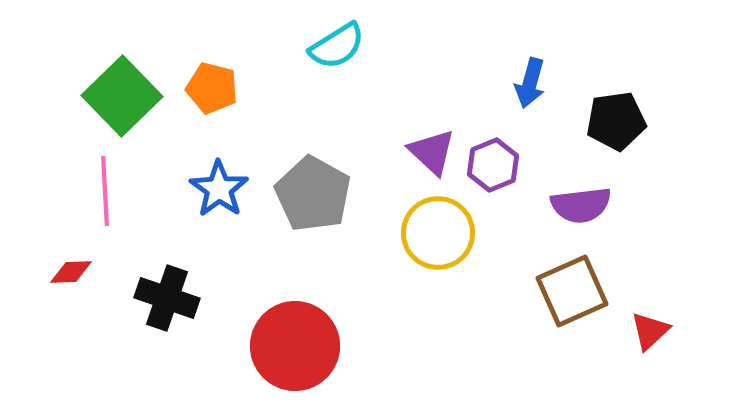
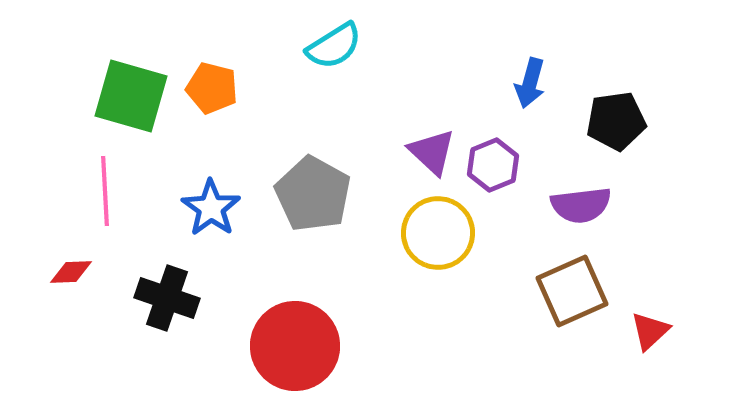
cyan semicircle: moved 3 px left
green square: moved 9 px right; rotated 30 degrees counterclockwise
blue star: moved 8 px left, 19 px down
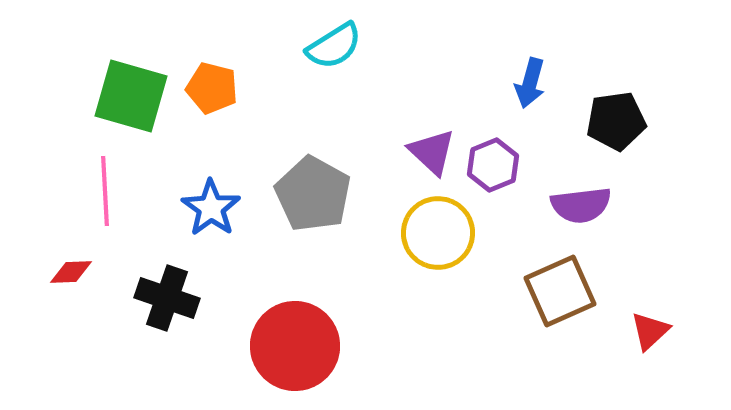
brown square: moved 12 px left
